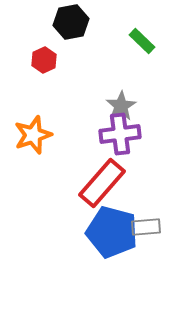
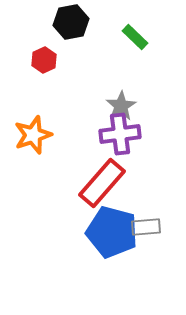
green rectangle: moved 7 px left, 4 px up
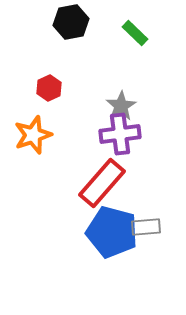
green rectangle: moved 4 px up
red hexagon: moved 5 px right, 28 px down
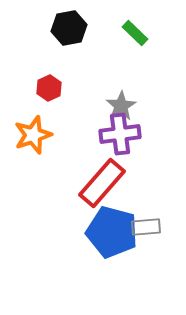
black hexagon: moved 2 px left, 6 px down
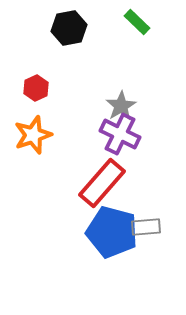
green rectangle: moved 2 px right, 11 px up
red hexagon: moved 13 px left
purple cross: rotated 33 degrees clockwise
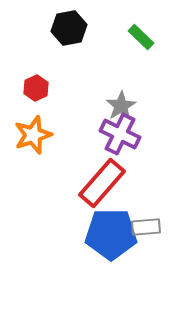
green rectangle: moved 4 px right, 15 px down
blue pentagon: moved 1 px left, 2 px down; rotated 15 degrees counterclockwise
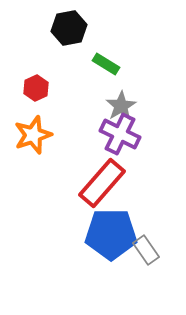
green rectangle: moved 35 px left, 27 px down; rotated 12 degrees counterclockwise
gray rectangle: moved 23 px down; rotated 60 degrees clockwise
